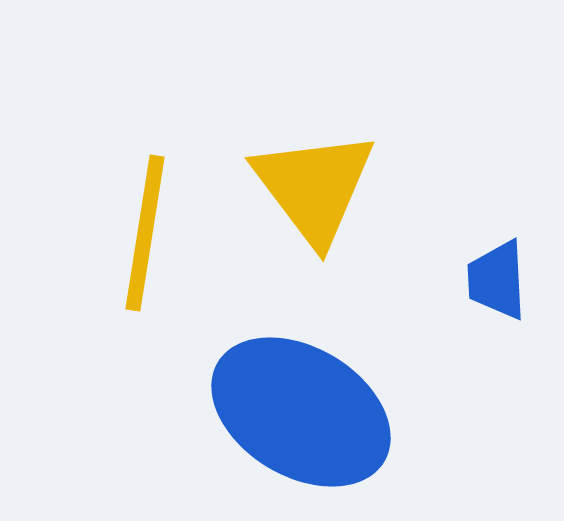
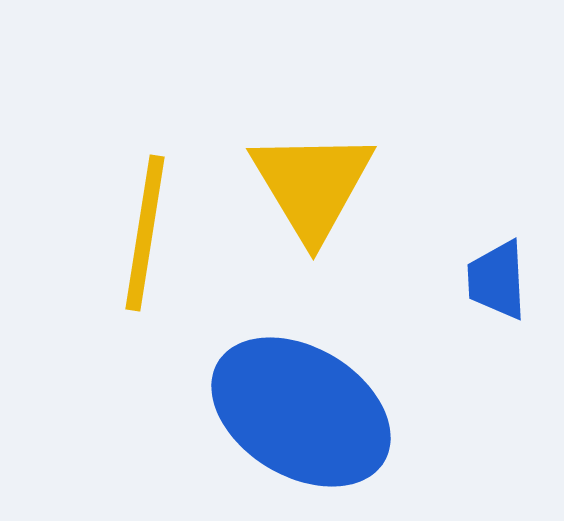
yellow triangle: moved 2 px left, 2 px up; rotated 6 degrees clockwise
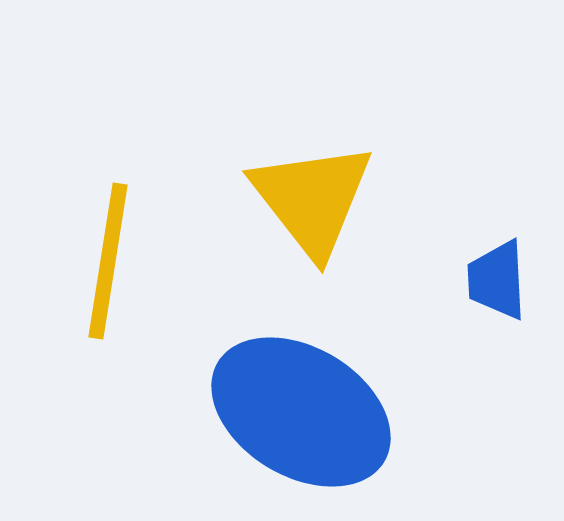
yellow triangle: moved 14 px down; rotated 7 degrees counterclockwise
yellow line: moved 37 px left, 28 px down
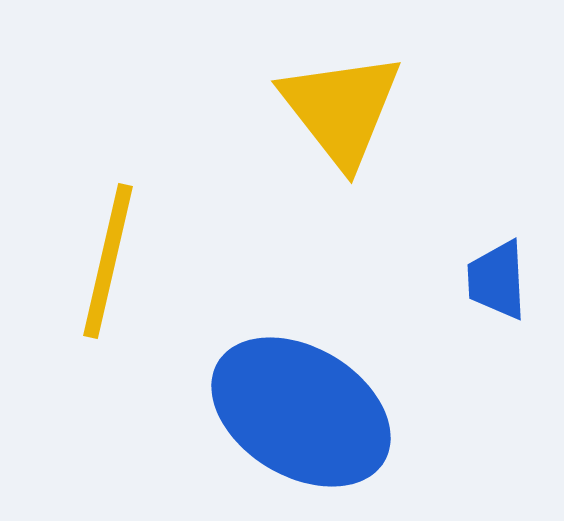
yellow triangle: moved 29 px right, 90 px up
yellow line: rotated 4 degrees clockwise
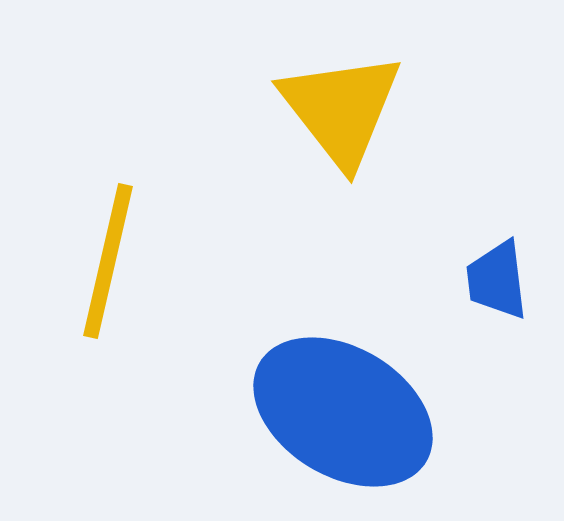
blue trapezoid: rotated 4 degrees counterclockwise
blue ellipse: moved 42 px right
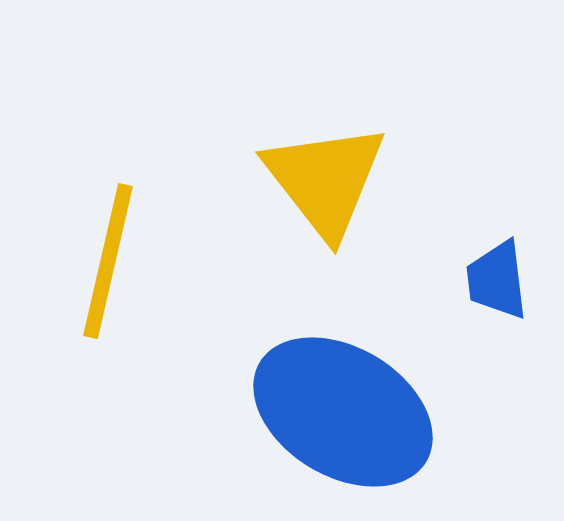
yellow triangle: moved 16 px left, 71 px down
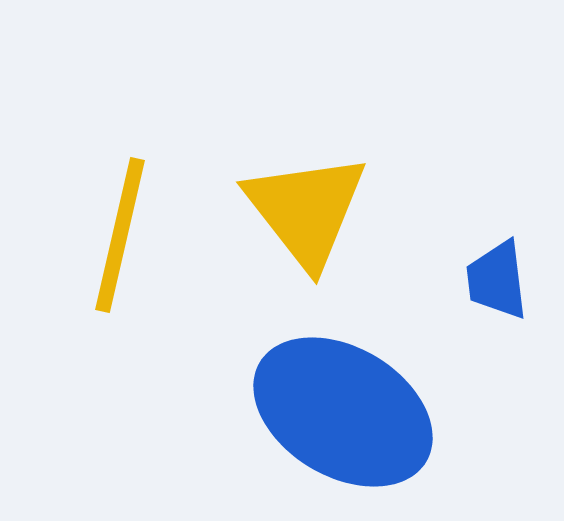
yellow triangle: moved 19 px left, 30 px down
yellow line: moved 12 px right, 26 px up
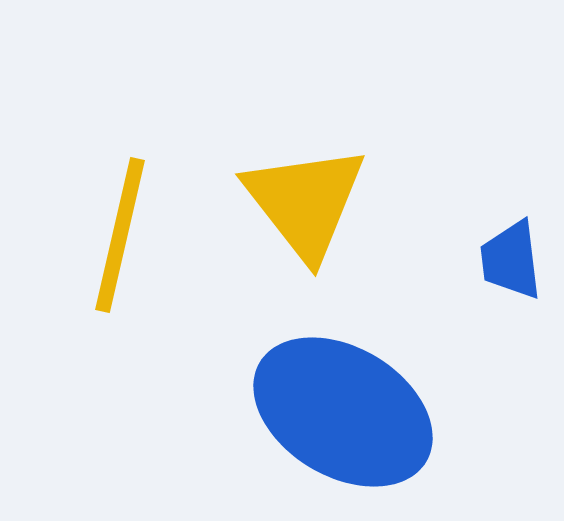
yellow triangle: moved 1 px left, 8 px up
blue trapezoid: moved 14 px right, 20 px up
